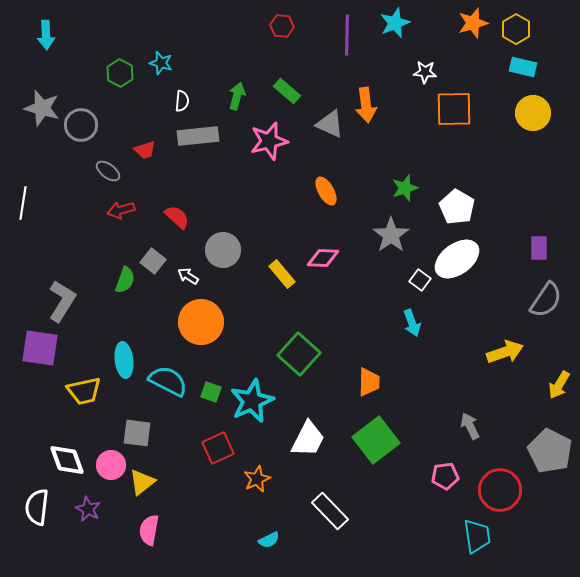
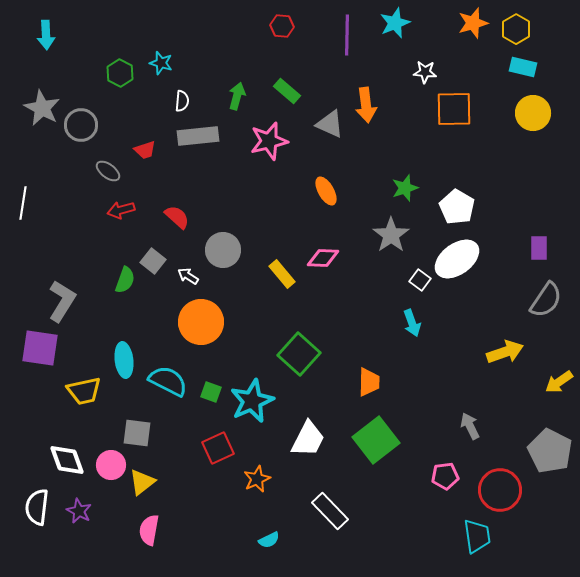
gray star at (42, 108): rotated 12 degrees clockwise
yellow arrow at (559, 385): moved 3 px up; rotated 24 degrees clockwise
purple star at (88, 509): moved 9 px left, 2 px down
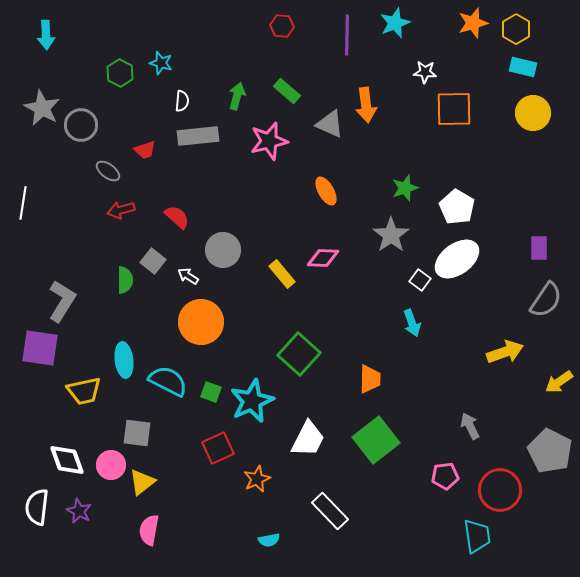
green semicircle at (125, 280): rotated 20 degrees counterclockwise
orange trapezoid at (369, 382): moved 1 px right, 3 px up
cyan semicircle at (269, 540): rotated 15 degrees clockwise
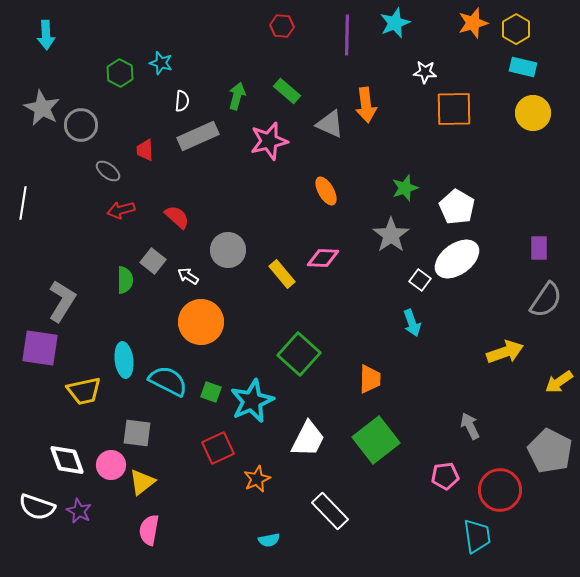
gray rectangle at (198, 136): rotated 18 degrees counterclockwise
red trapezoid at (145, 150): rotated 105 degrees clockwise
gray circle at (223, 250): moved 5 px right
white semicircle at (37, 507): rotated 78 degrees counterclockwise
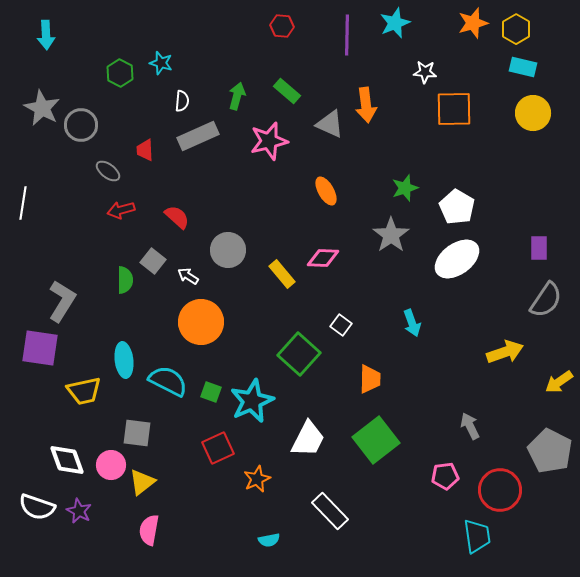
white square at (420, 280): moved 79 px left, 45 px down
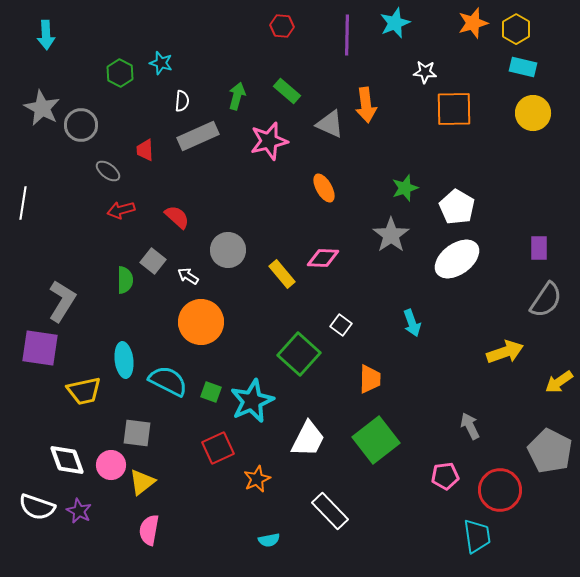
orange ellipse at (326, 191): moved 2 px left, 3 px up
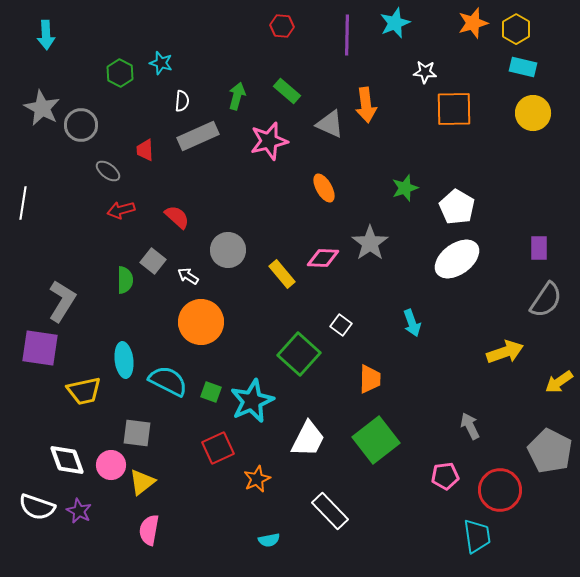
gray star at (391, 235): moved 21 px left, 8 px down
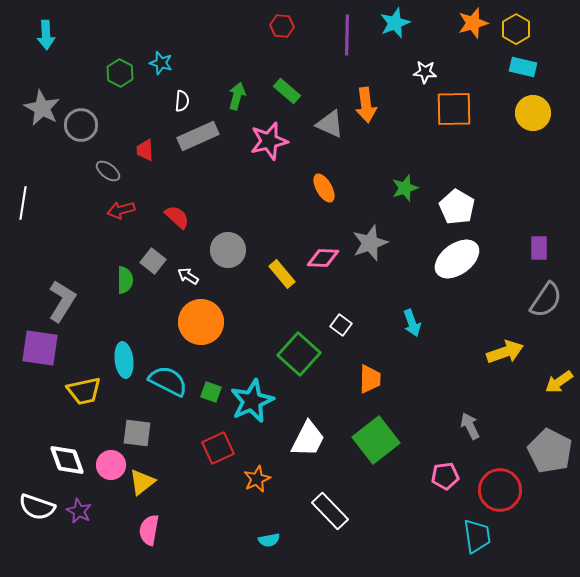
gray star at (370, 243): rotated 15 degrees clockwise
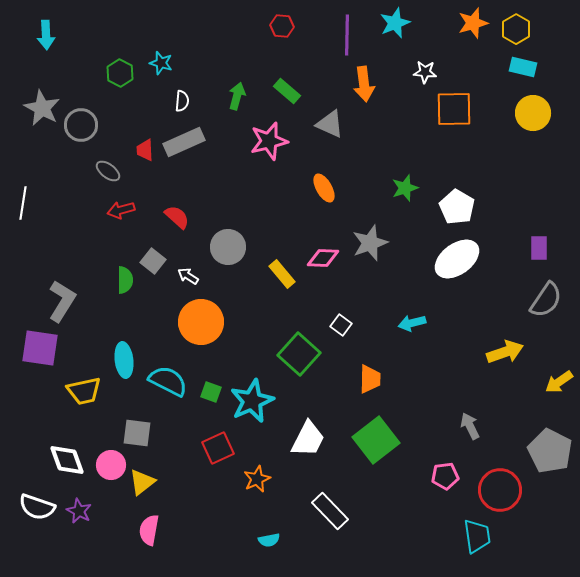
orange arrow at (366, 105): moved 2 px left, 21 px up
gray rectangle at (198, 136): moved 14 px left, 6 px down
gray circle at (228, 250): moved 3 px up
cyan arrow at (412, 323): rotated 96 degrees clockwise
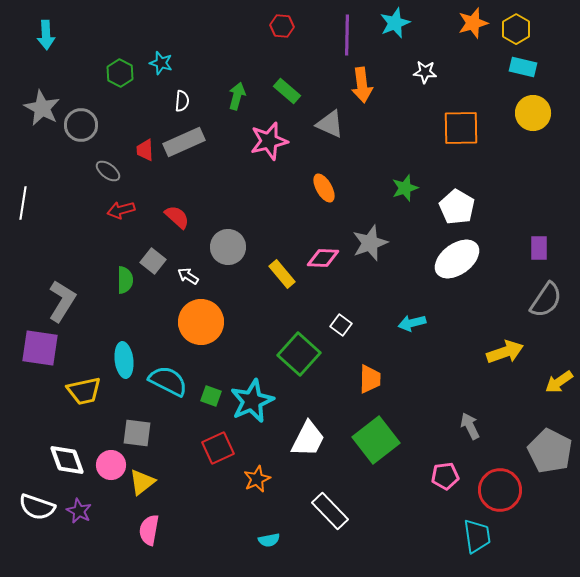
orange arrow at (364, 84): moved 2 px left, 1 px down
orange square at (454, 109): moved 7 px right, 19 px down
green square at (211, 392): moved 4 px down
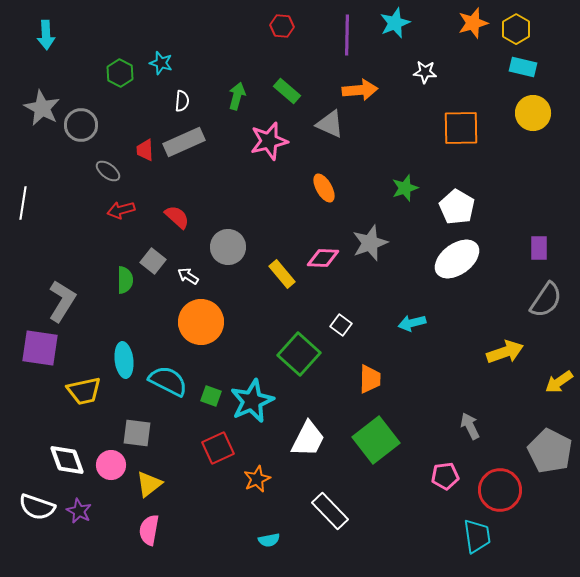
orange arrow at (362, 85): moved 2 px left, 5 px down; rotated 88 degrees counterclockwise
yellow triangle at (142, 482): moved 7 px right, 2 px down
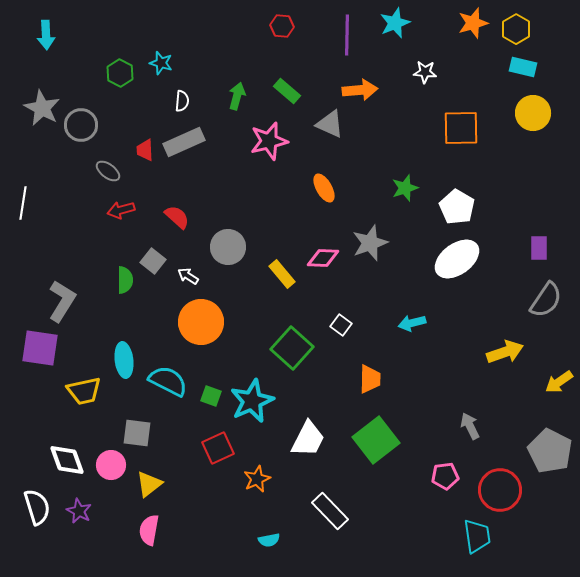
green square at (299, 354): moved 7 px left, 6 px up
white semicircle at (37, 507): rotated 126 degrees counterclockwise
